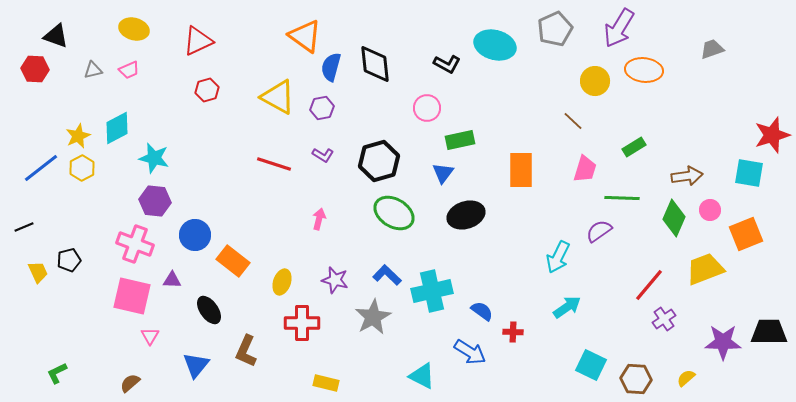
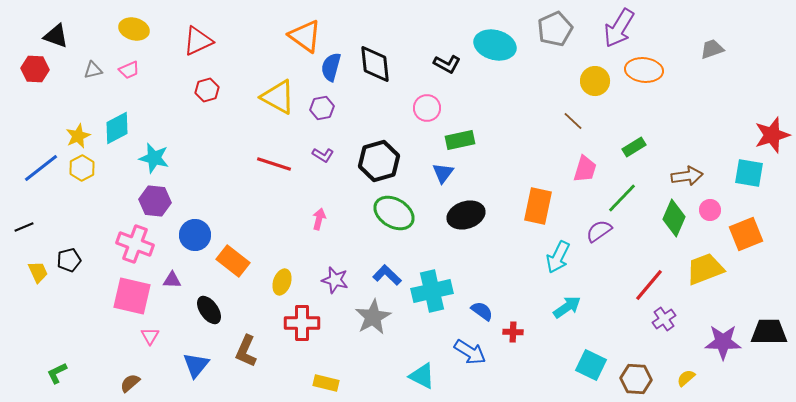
orange rectangle at (521, 170): moved 17 px right, 36 px down; rotated 12 degrees clockwise
green line at (622, 198): rotated 48 degrees counterclockwise
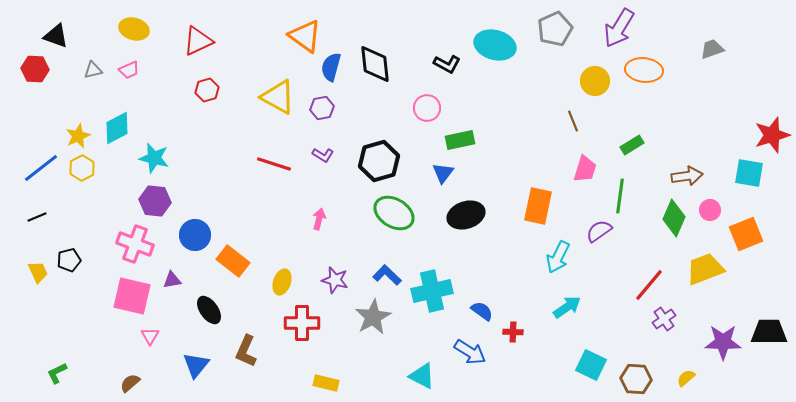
brown line at (573, 121): rotated 25 degrees clockwise
green rectangle at (634, 147): moved 2 px left, 2 px up
green line at (622, 198): moved 2 px left, 2 px up; rotated 36 degrees counterclockwise
black line at (24, 227): moved 13 px right, 10 px up
purple triangle at (172, 280): rotated 12 degrees counterclockwise
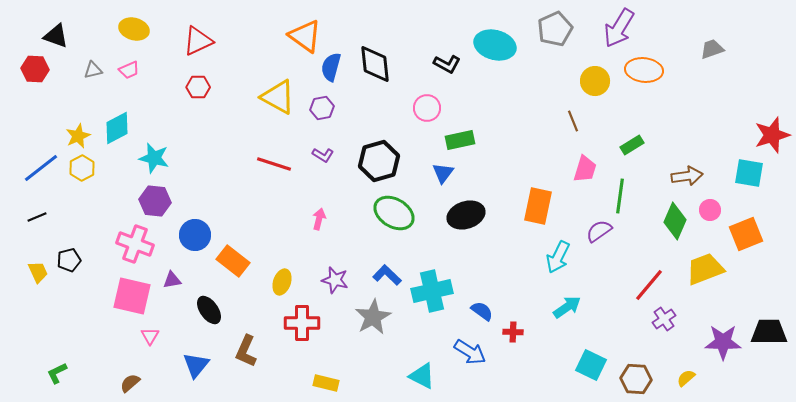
red hexagon at (207, 90): moved 9 px left, 3 px up; rotated 15 degrees clockwise
green diamond at (674, 218): moved 1 px right, 3 px down
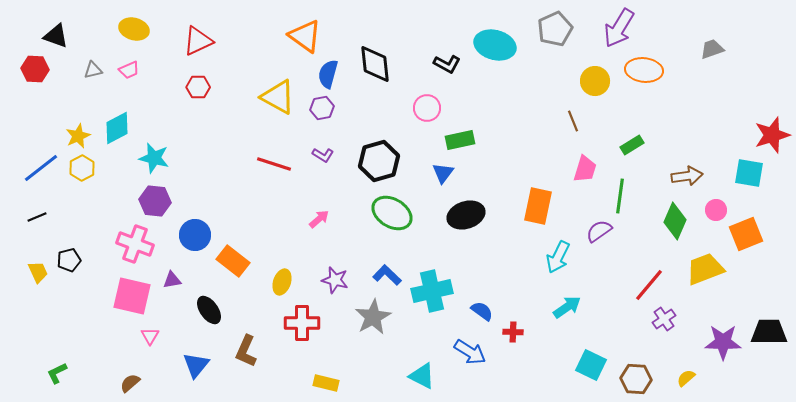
blue semicircle at (331, 67): moved 3 px left, 7 px down
pink circle at (710, 210): moved 6 px right
green ellipse at (394, 213): moved 2 px left
pink arrow at (319, 219): rotated 35 degrees clockwise
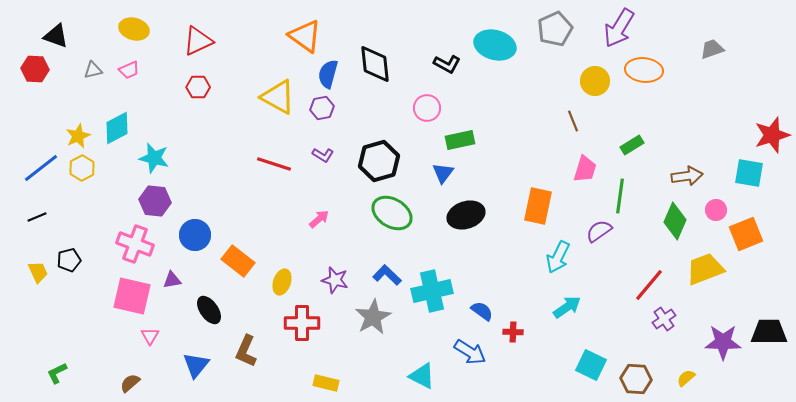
orange rectangle at (233, 261): moved 5 px right
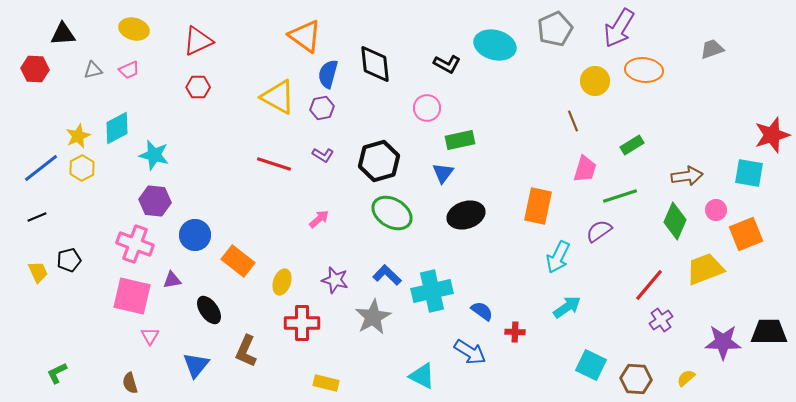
black triangle at (56, 36): moved 7 px right, 2 px up; rotated 24 degrees counterclockwise
cyan star at (154, 158): moved 3 px up
green line at (620, 196): rotated 64 degrees clockwise
purple cross at (664, 319): moved 3 px left, 1 px down
red cross at (513, 332): moved 2 px right
brown semicircle at (130, 383): rotated 65 degrees counterclockwise
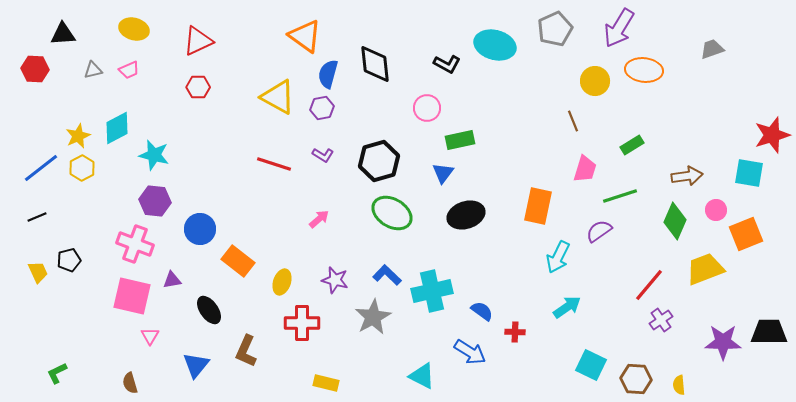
blue circle at (195, 235): moved 5 px right, 6 px up
yellow semicircle at (686, 378): moved 7 px left, 7 px down; rotated 54 degrees counterclockwise
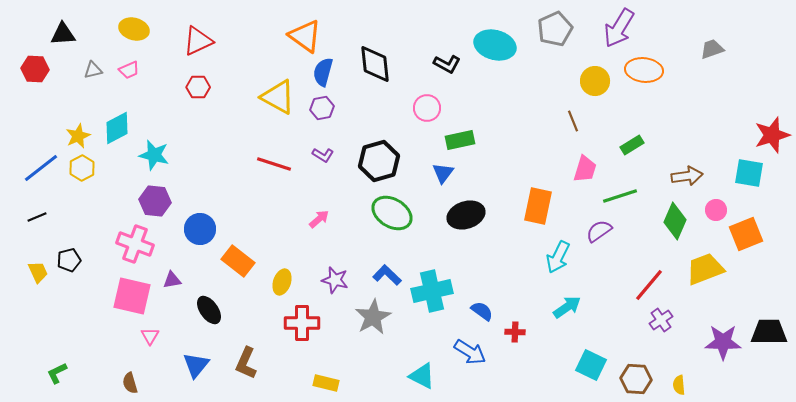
blue semicircle at (328, 74): moved 5 px left, 2 px up
brown L-shape at (246, 351): moved 12 px down
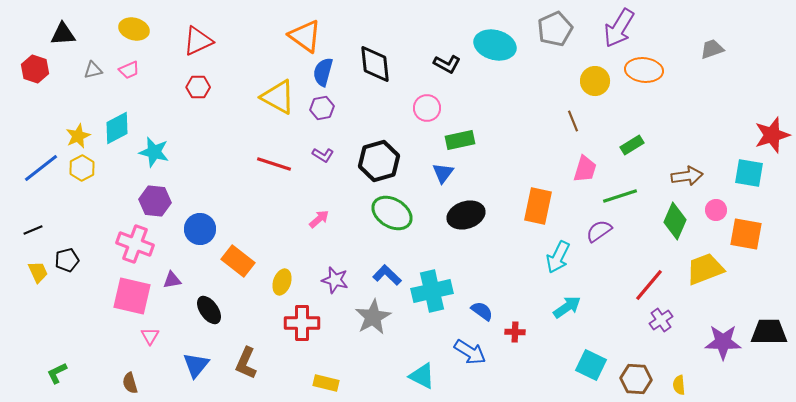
red hexagon at (35, 69): rotated 16 degrees clockwise
cyan star at (154, 155): moved 3 px up
black line at (37, 217): moved 4 px left, 13 px down
orange square at (746, 234): rotated 32 degrees clockwise
black pentagon at (69, 260): moved 2 px left
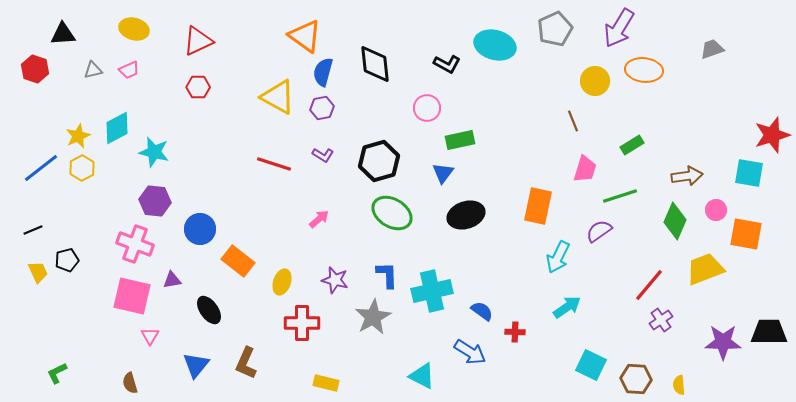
blue L-shape at (387, 275): rotated 44 degrees clockwise
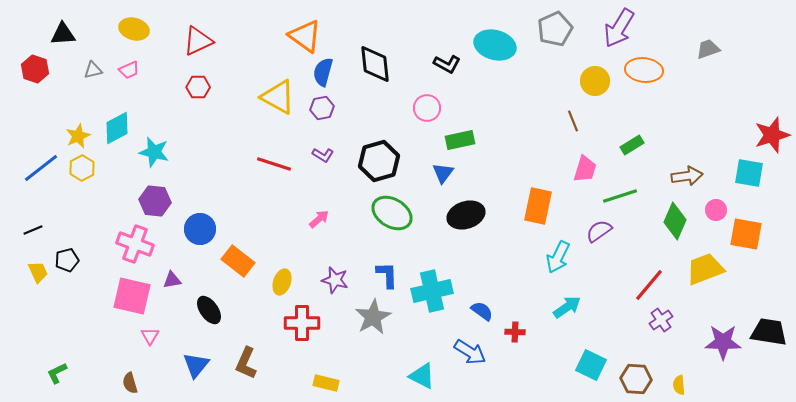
gray trapezoid at (712, 49): moved 4 px left
black trapezoid at (769, 332): rotated 9 degrees clockwise
